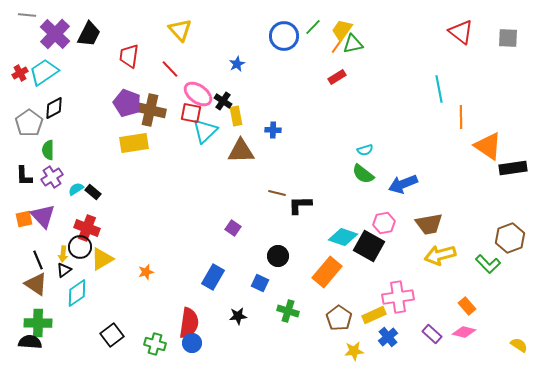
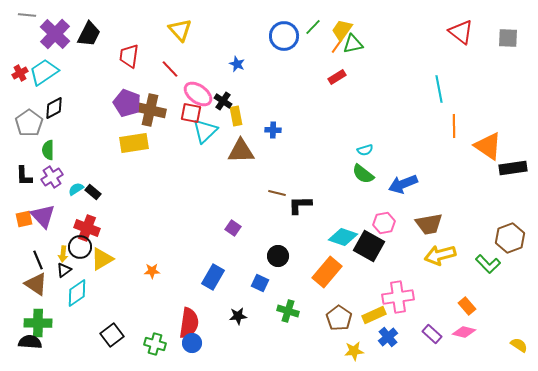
blue star at (237, 64): rotated 21 degrees counterclockwise
orange line at (461, 117): moved 7 px left, 9 px down
orange star at (146, 272): moved 6 px right, 1 px up; rotated 14 degrees clockwise
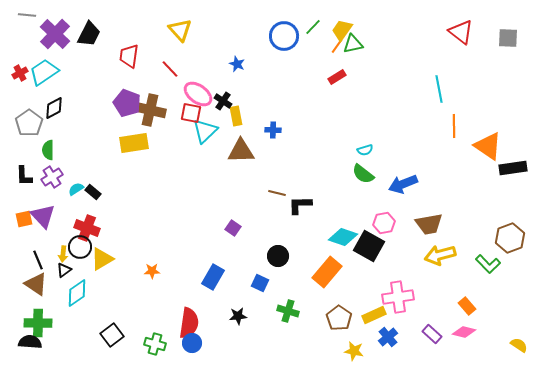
yellow star at (354, 351): rotated 18 degrees clockwise
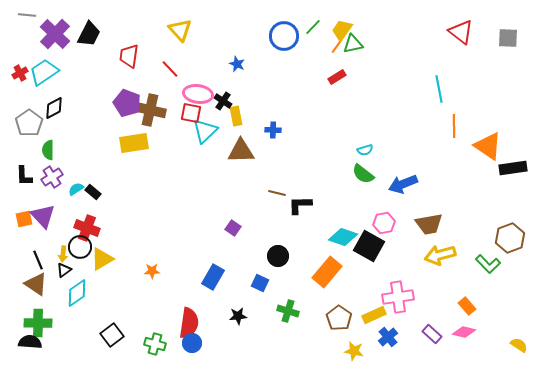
pink ellipse at (198, 94): rotated 28 degrees counterclockwise
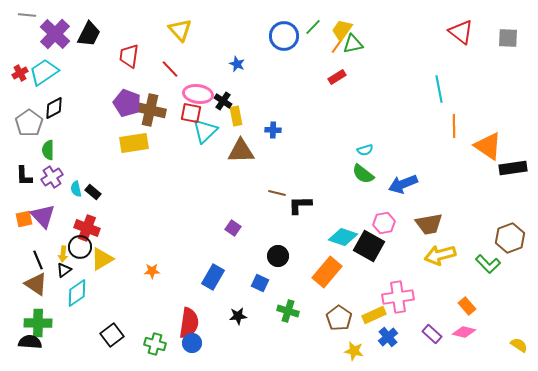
cyan semicircle at (76, 189): rotated 70 degrees counterclockwise
